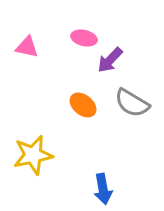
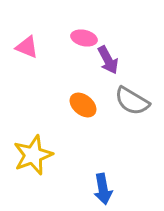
pink triangle: rotated 10 degrees clockwise
purple arrow: moved 2 px left; rotated 72 degrees counterclockwise
gray semicircle: moved 2 px up
yellow star: rotated 9 degrees counterclockwise
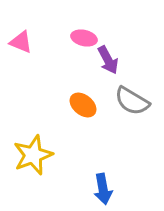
pink triangle: moved 6 px left, 5 px up
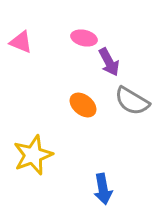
purple arrow: moved 1 px right, 2 px down
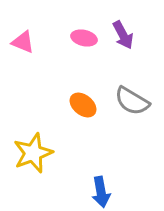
pink triangle: moved 2 px right
purple arrow: moved 14 px right, 27 px up
yellow star: moved 2 px up
blue arrow: moved 2 px left, 3 px down
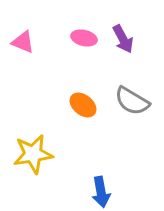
purple arrow: moved 4 px down
yellow star: moved 1 px down; rotated 12 degrees clockwise
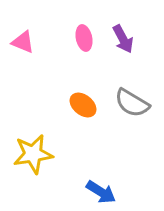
pink ellipse: rotated 65 degrees clockwise
gray semicircle: moved 2 px down
blue arrow: rotated 48 degrees counterclockwise
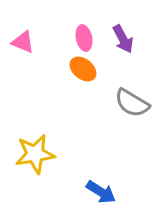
orange ellipse: moved 36 px up
yellow star: moved 2 px right
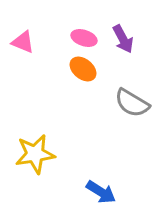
pink ellipse: rotated 60 degrees counterclockwise
